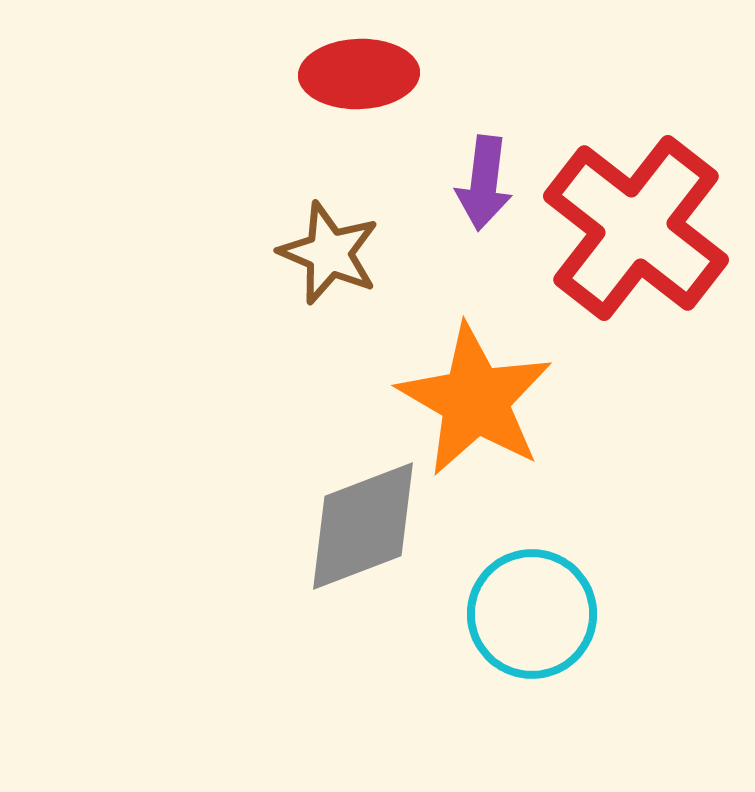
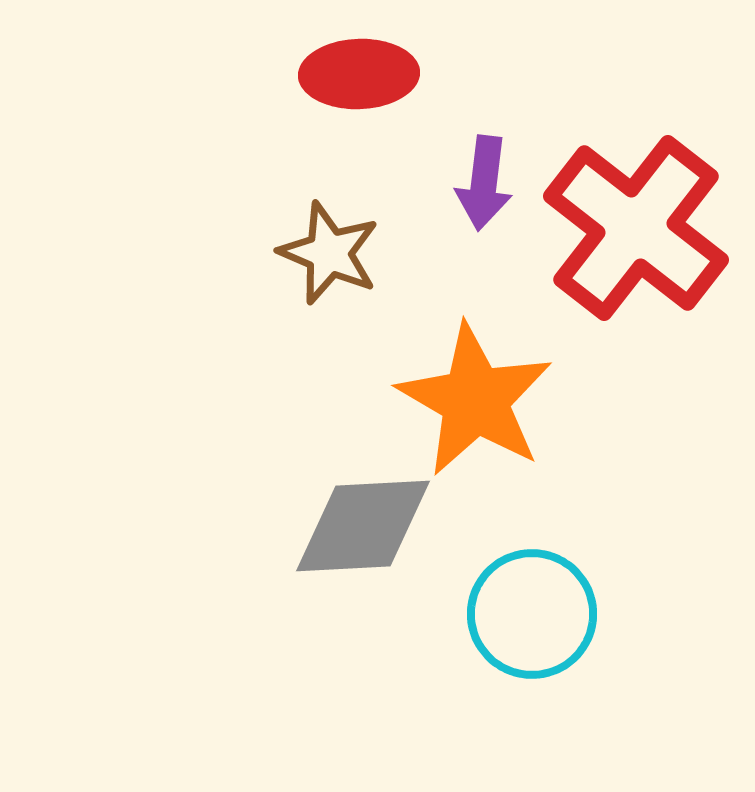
gray diamond: rotated 18 degrees clockwise
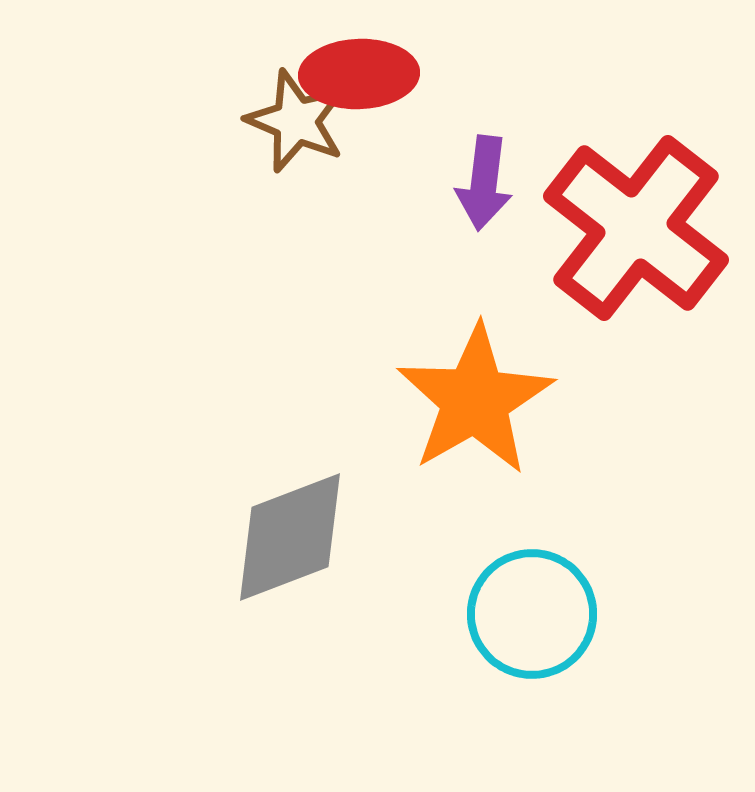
brown star: moved 33 px left, 132 px up
orange star: rotated 12 degrees clockwise
gray diamond: moved 73 px left, 11 px down; rotated 18 degrees counterclockwise
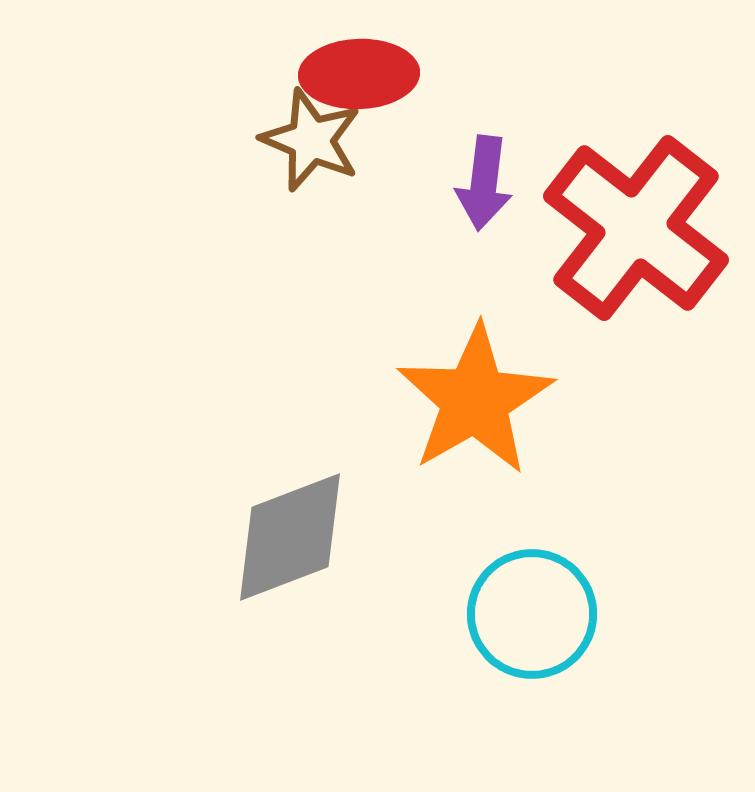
brown star: moved 15 px right, 19 px down
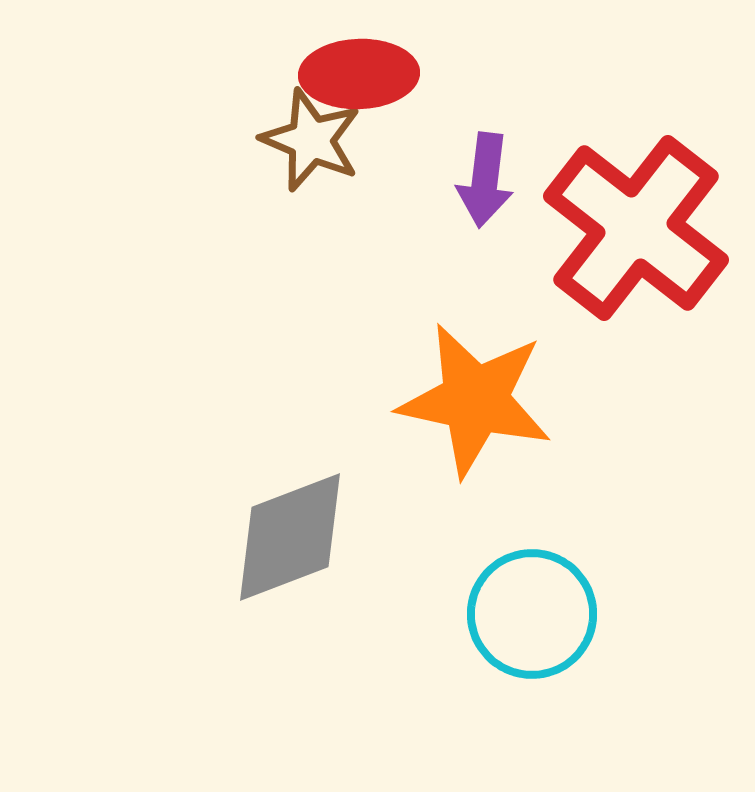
purple arrow: moved 1 px right, 3 px up
orange star: rotated 30 degrees counterclockwise
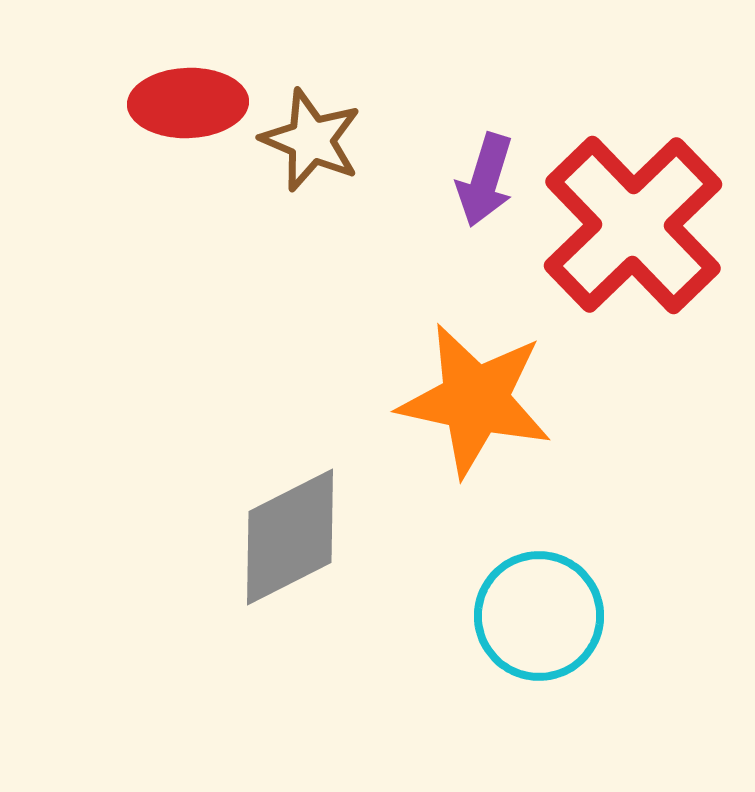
red ellipse: moved 171 px left, 29 px down
purple arrow: rotated 10 degrees clockwise
red cross: moved 3 px left, 3 px up; rotated 8 degrees clockwise
gray diamond: rotated 6 degrees counterclockwise
cyan circle: moved 7 px right, 2 px down
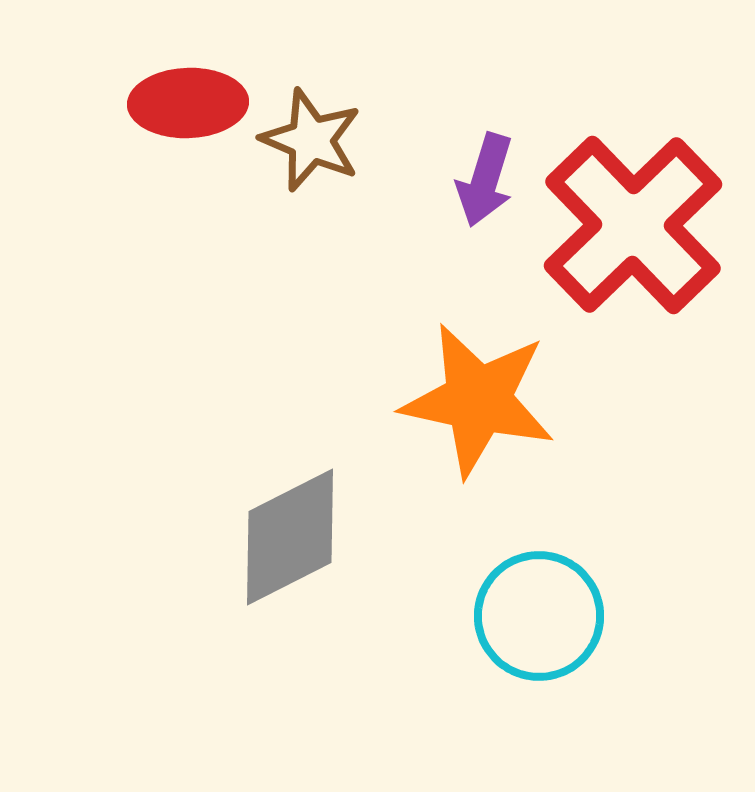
orange star: moved 3 px right
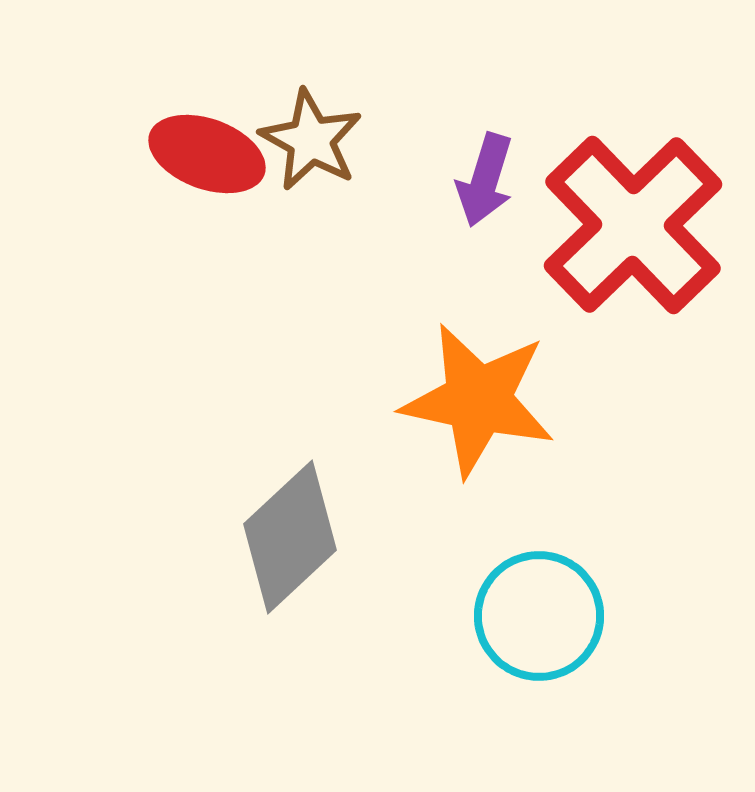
red ellipse: moved 19 px right, 51 px down; rotated 22 degrees clockwise
brown star: rotated 6 degrees clockwise
gray diamond: rotated 16 degrees counterclockwise
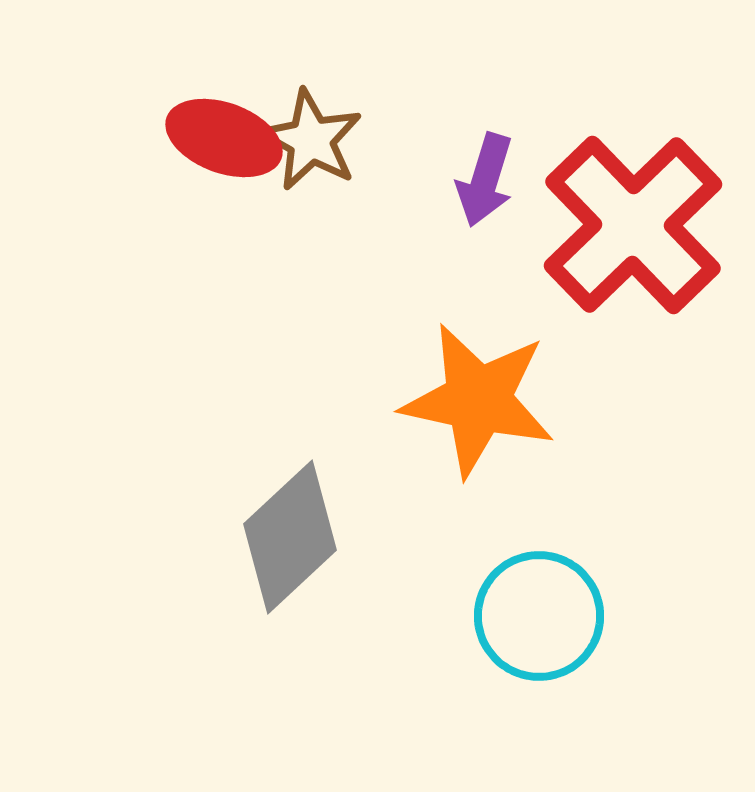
red ellipse: moved 17 px right, 16 px up
